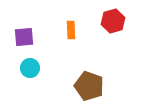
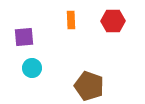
red hexagon: rotated 15 degrees clockwise
orange rectangle: moved 10 px up
cyan circle: moved 2 px right
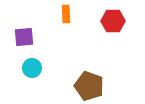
orange rectangle: moved 5 px left, 6 px up
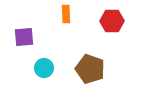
red hexagon: moved 1 px left
cyan circle: moved 12 px right
brown pentagon: moved 1 px right, 17 px up
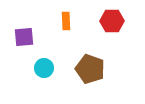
orange rectangle: moved 7 px down
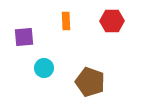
brown pentagon: moved 13 px down
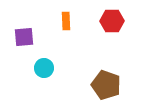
brown pentagon: moved 16 px right, 3 px down
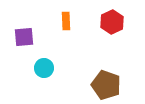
red hexagon: moved 1 px down; rotated 25 degrees counterclockwise
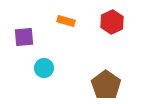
orange rectangle: rotated 72 degrees counterclockwise
brown pentagon: rotated 16 degrees clockwise
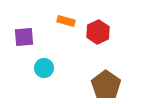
red hexagon: moved 14 px left, 10 px down
